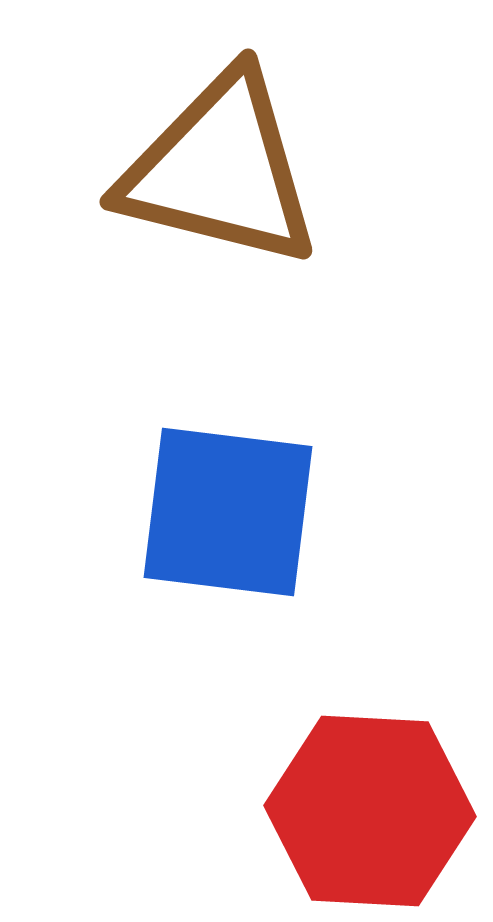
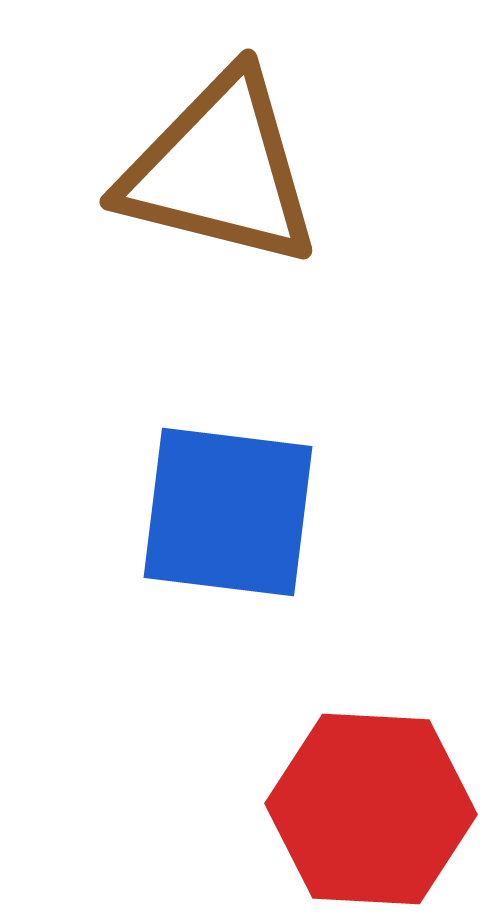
red hexagon: moved 1 px right, 2 px up
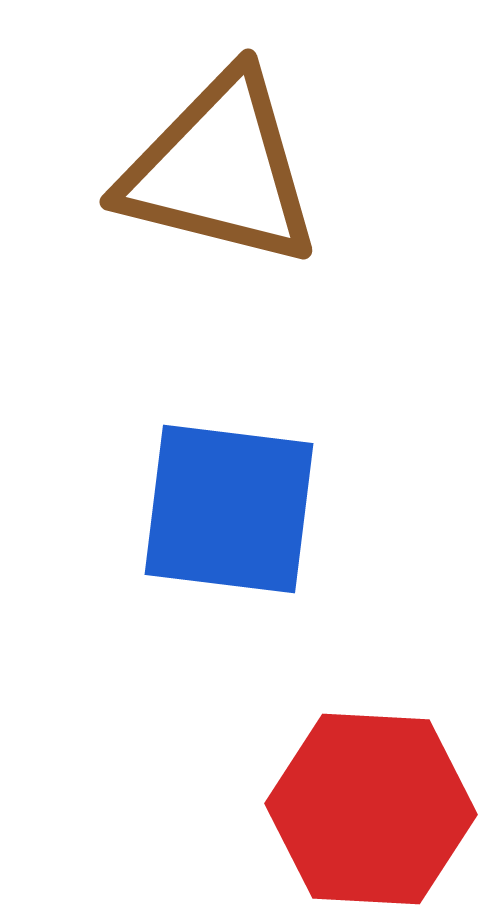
blue square: moved 1 px right, 3 px up
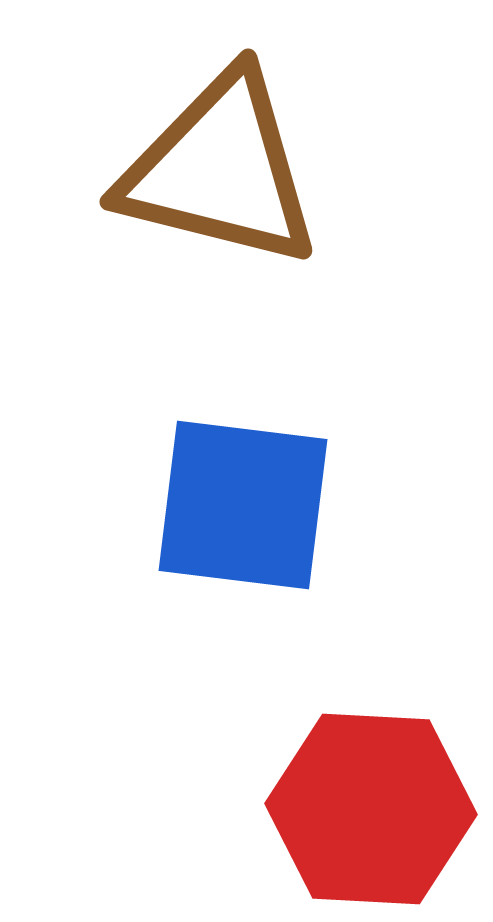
blue square: moved 14 px right, 4 px up
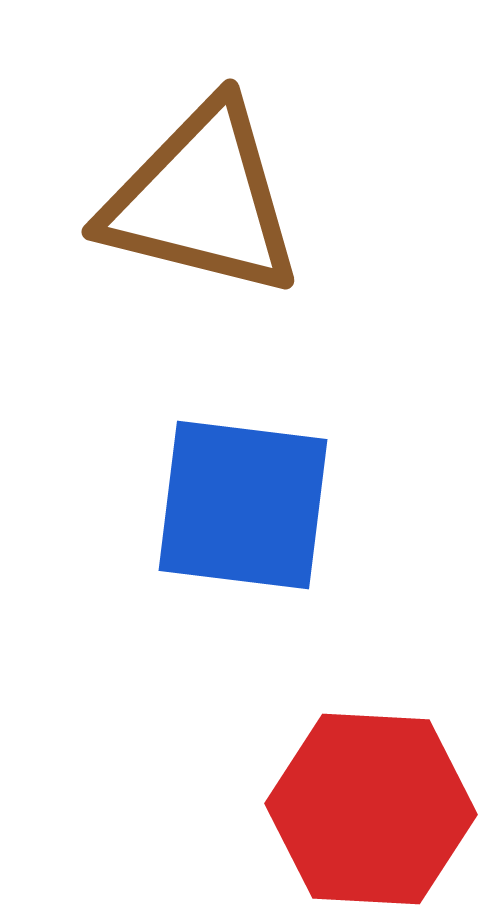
brown triangle: moved 18 px left, 30 px down
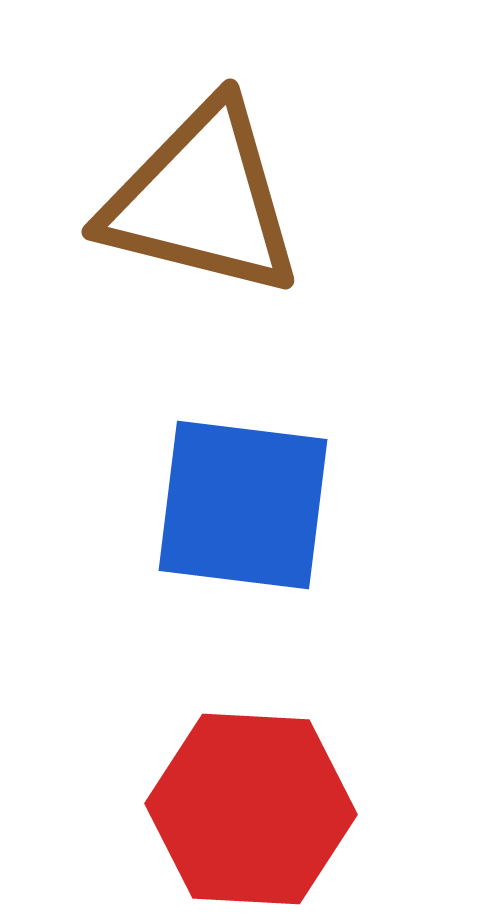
red hexagon: moved 120 px left
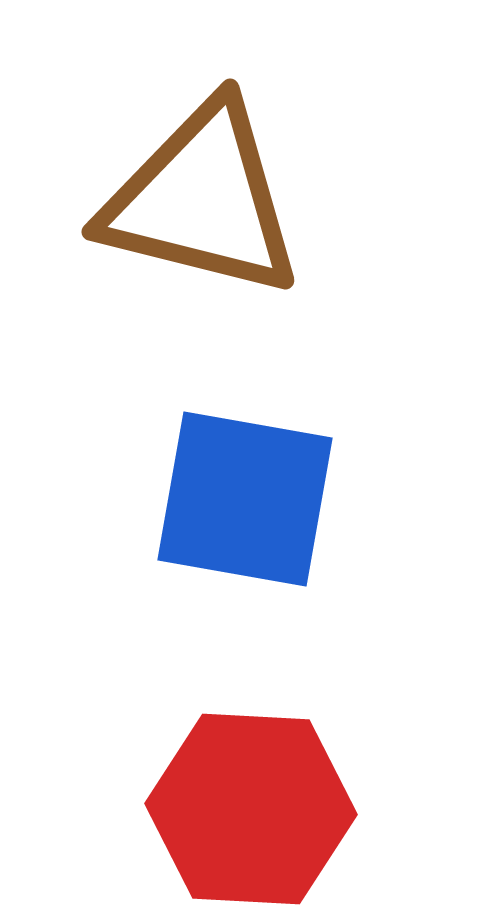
blue square: moved 2 px right, 6 px up; rotated 3 degrees clockwise
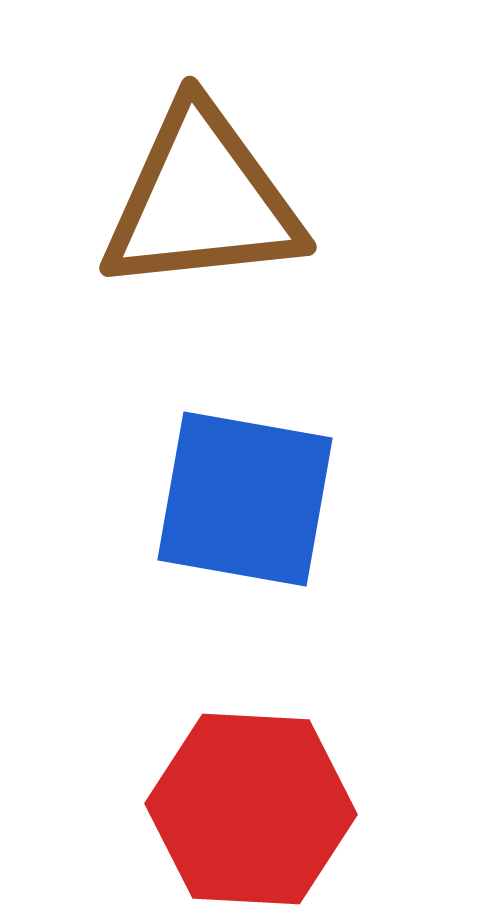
brown triangle: rotated 20 degrees counterclockwise
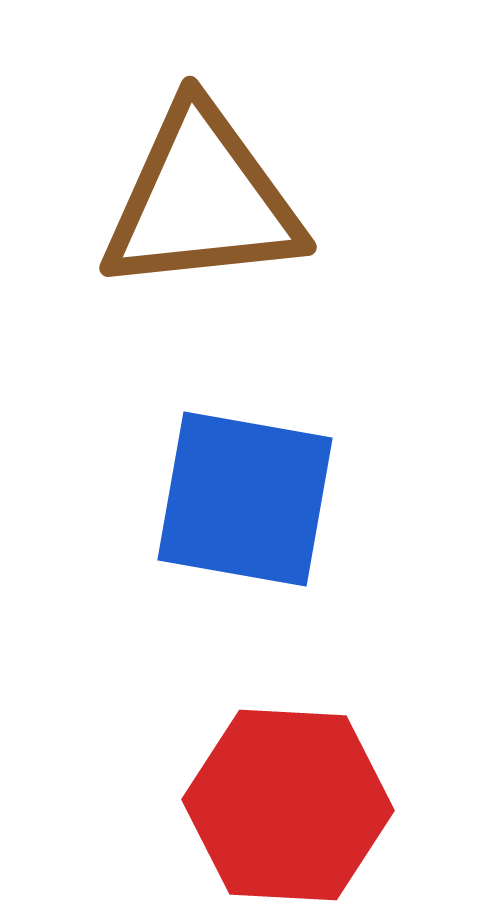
red hexagon: moved 37 px right, 4 px up
